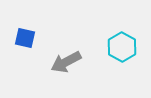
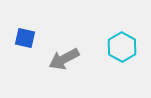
gray arrow: moved 2 px left, 3 px up
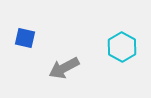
gray arrow: moved 9 px down
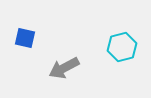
cyan hexagon: rotated 16 degrees clockwise
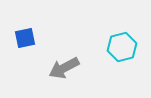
blue square: rotated 25 degrees counterclockwise
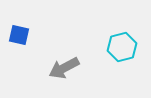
blue square: moved 6 px left, 3 px up; rotated 25 degrees clockwise
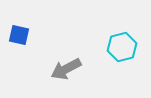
gray arrow: moved 2 px right, 1 px down
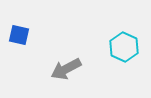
cyan hexagon: moved 2 px right; rotated 20 degrees counterclockwise
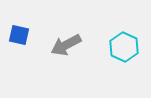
gray arrow: moved 24 px up
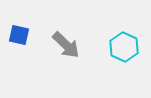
gray arrow: rotated 108 degrees counterclockwise
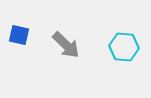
cyan hexagon: rotated 20 degrees counterclockwise
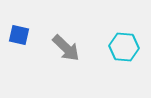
gray arrow: moved 3 px down
